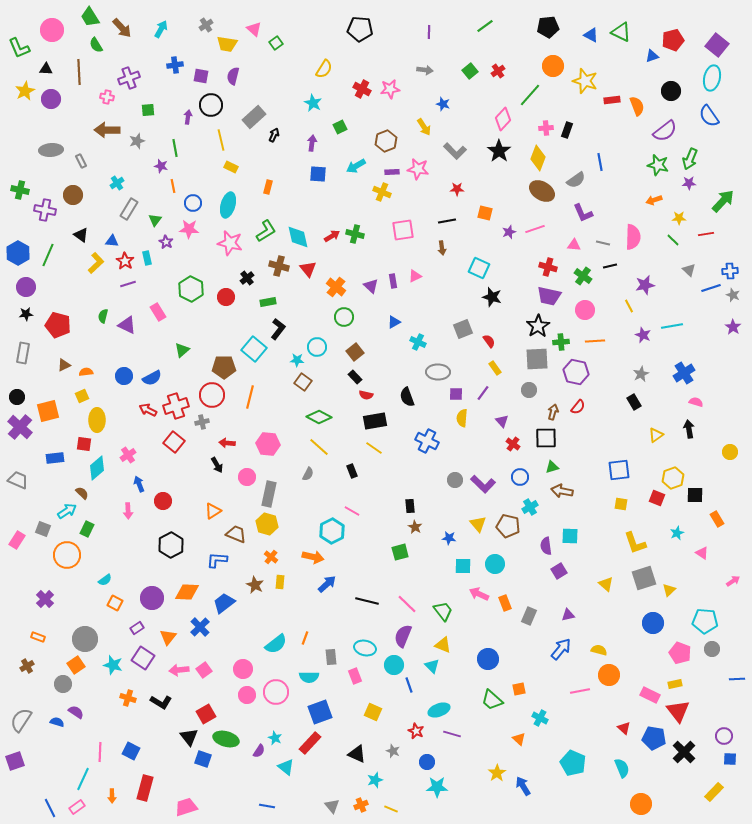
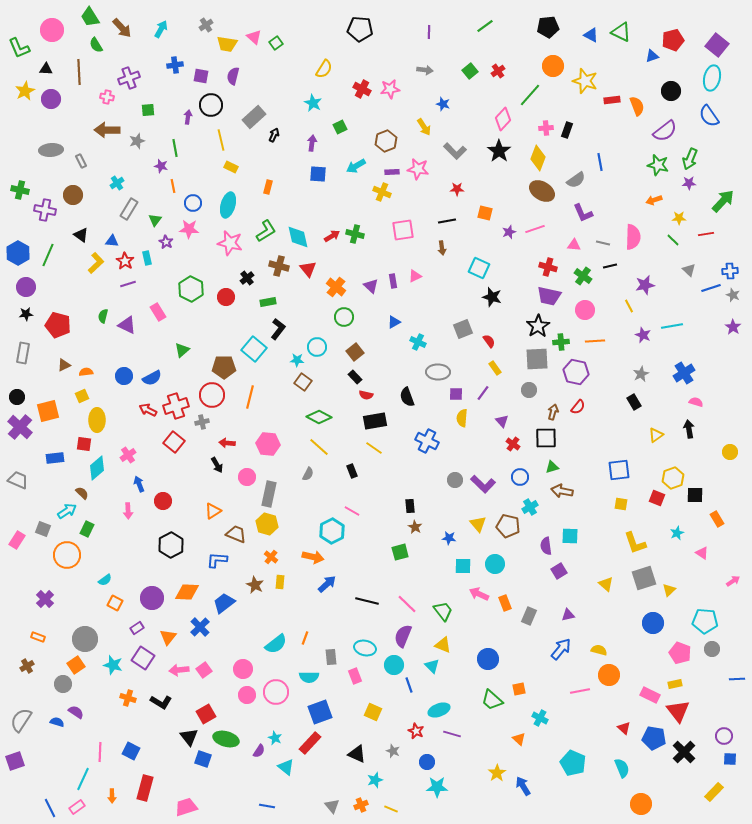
pink triangle at (254, 29): moved 8 px down
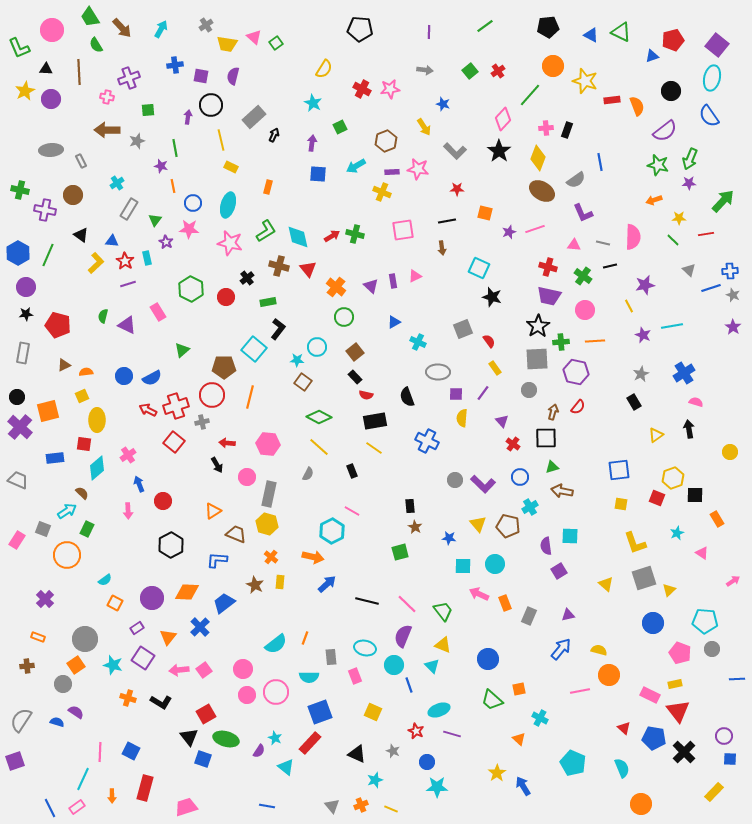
brown cross at (27, 666): rotated 24 degrees clockwise
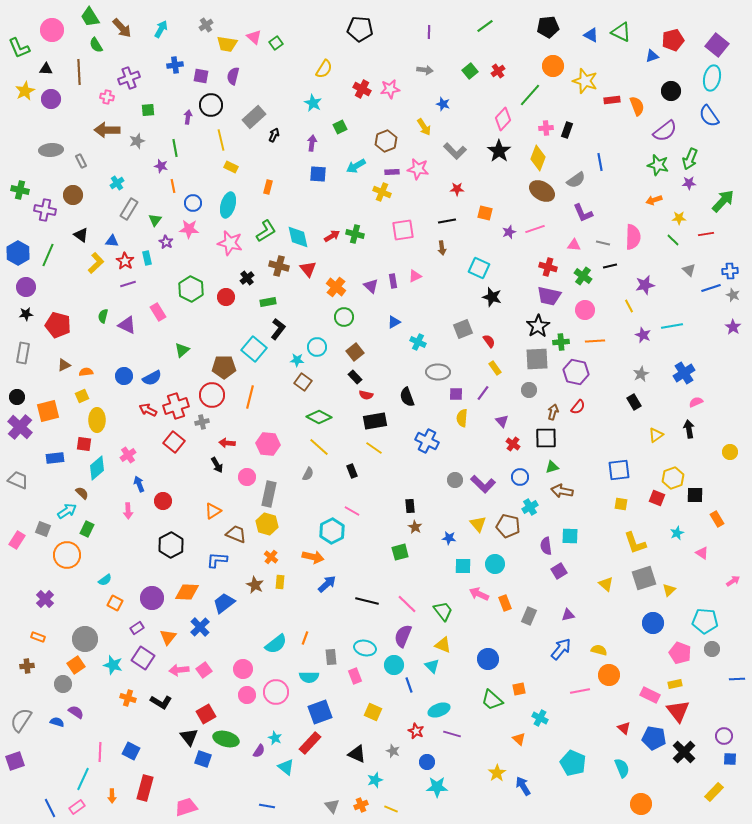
pink semicircle at (696, 402): rotated 40 degrees counterclockwise
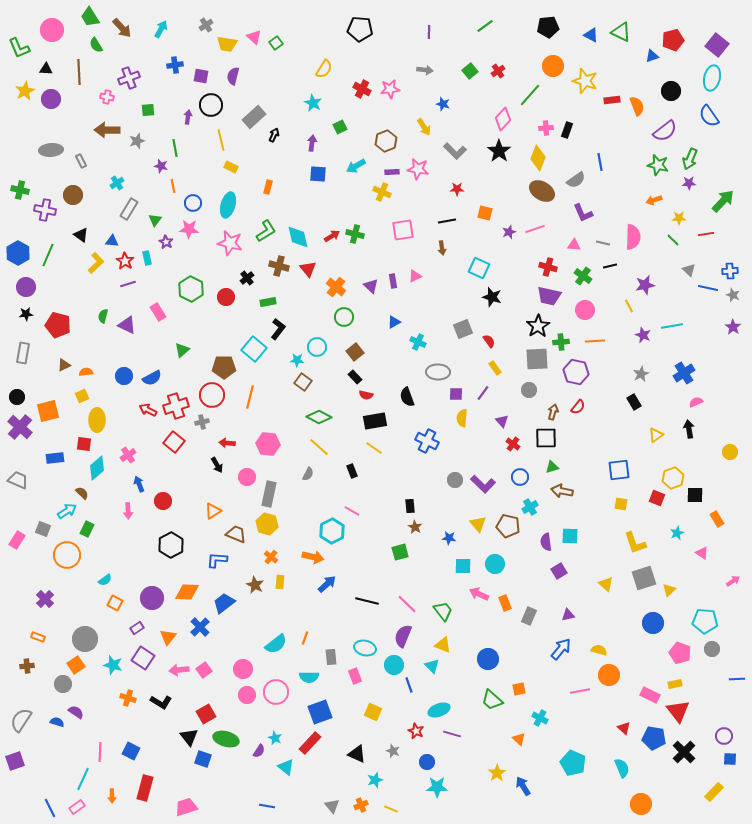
blue line at (711, 288): moved 3 px left; rotated 30 degrees clockwise
purple semicircle at (546, 546): moved 4 px up
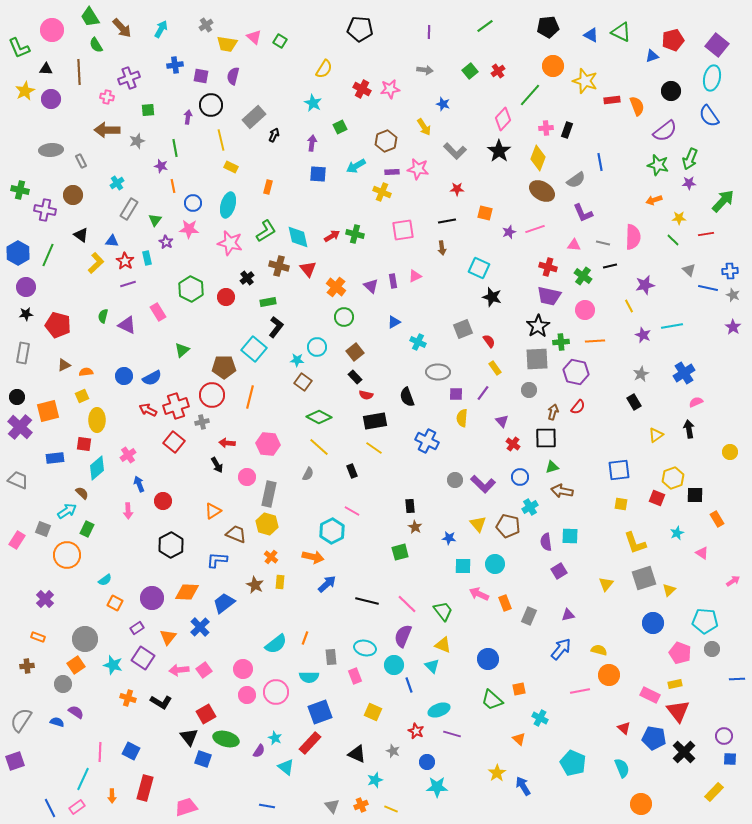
green square at (276, 43): moved 4 px right, 2 px up; rotated 24 degrees counterclockwise
black L-shape at (278, 329): moved 2 px left, 2 px up
yellow triangle at (606, 584): rotated 28 degrees clockwise
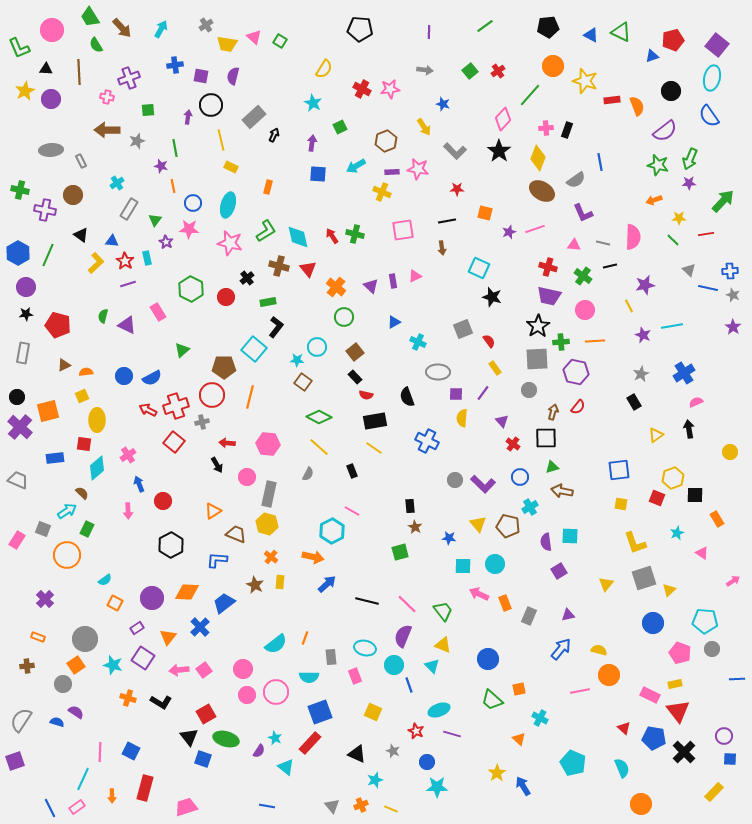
red arrow at (332, 236): rotated 91 degrees counterclockwise
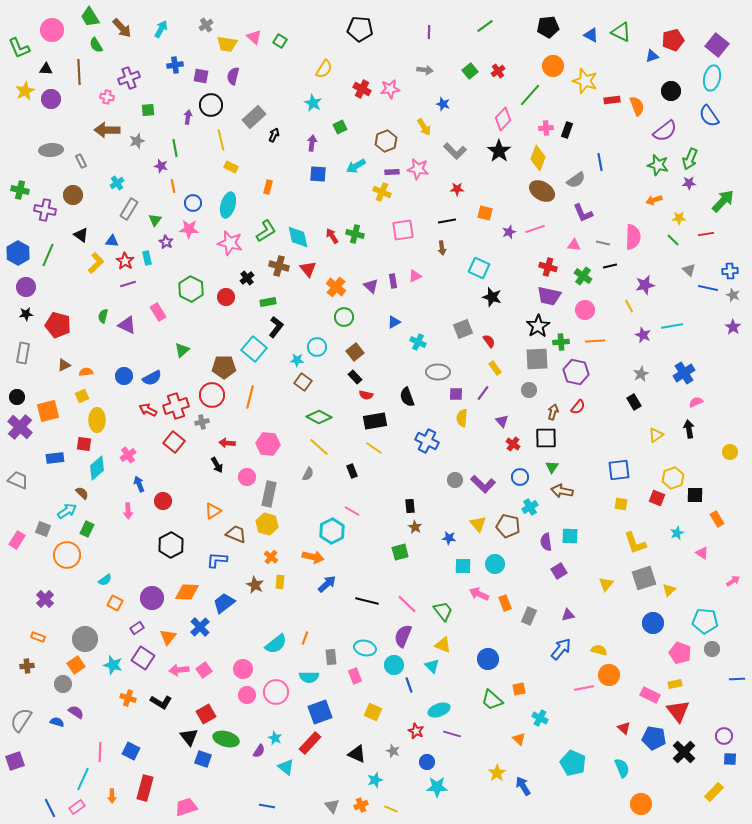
green triangle at (552, 467): rotated 40 degrees counterclockwise
pink line at (580, 691): moved 4 px right, 3 px up
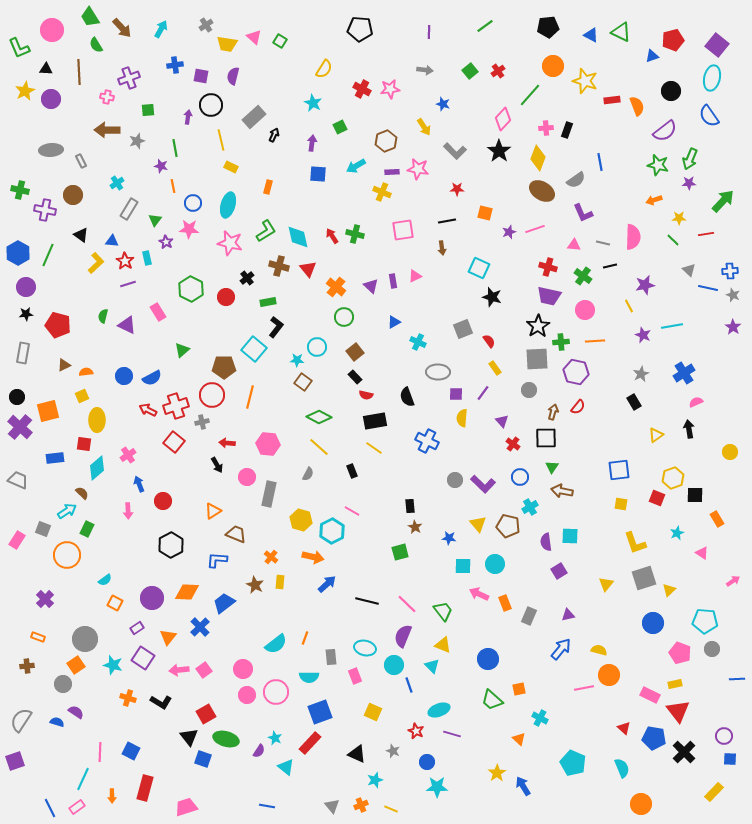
yellow hexagon at (267, 524): moved 34 px right, 4 px up
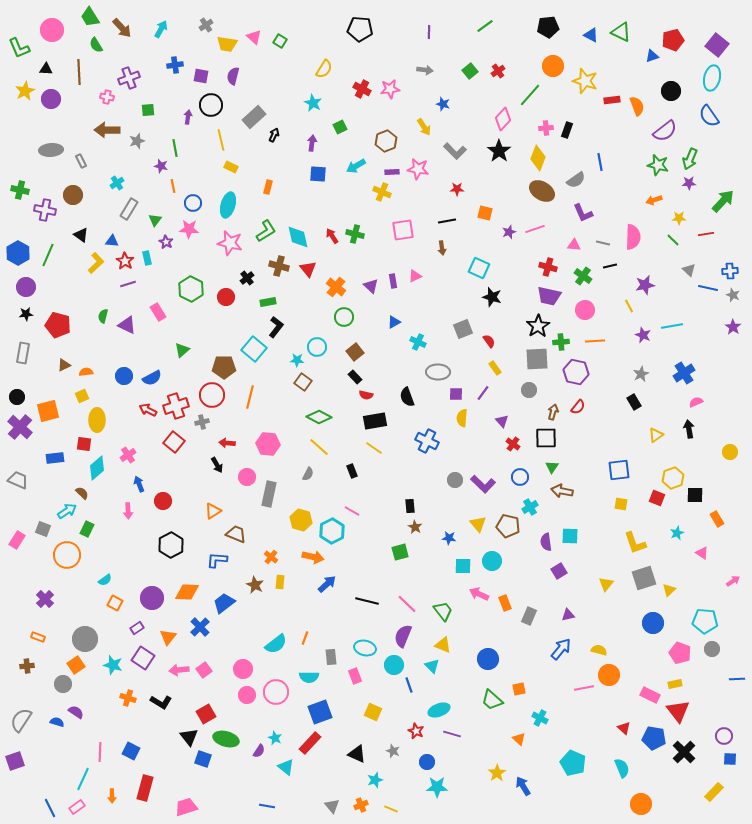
cyan circle at (495, 564): moved 3 px left, 3 px up
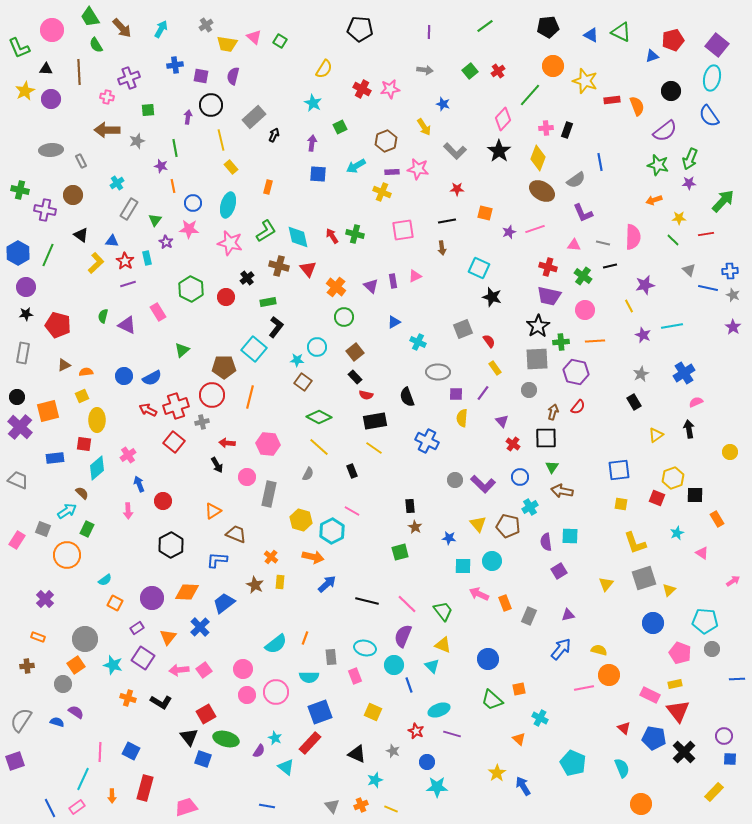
yellow rectangle at (231, 167): rotated 24 degrees clockwise
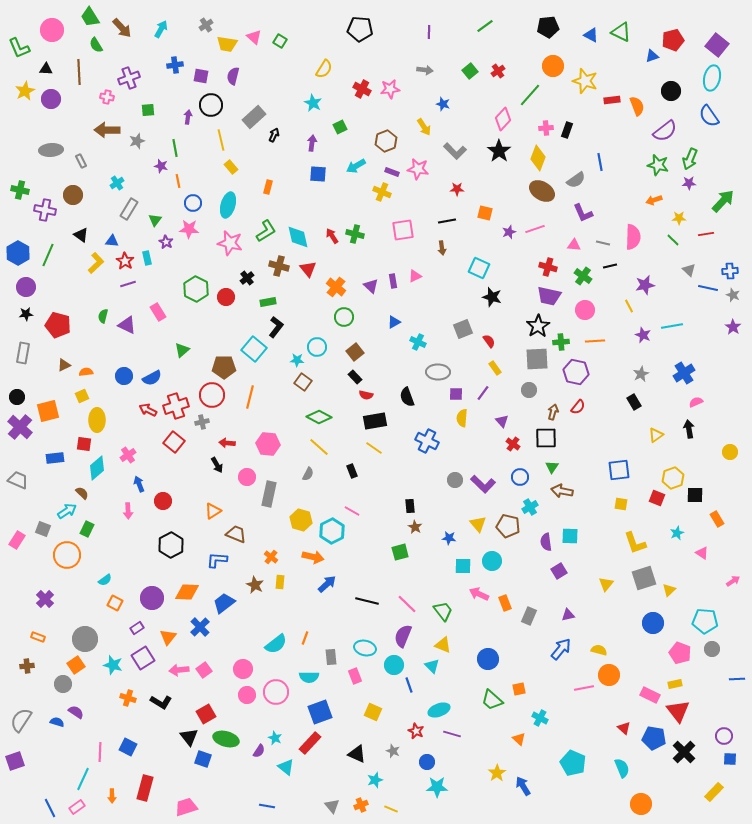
purple rectangle at (392, 172): rotated 24 degrees clockwise
orange line at (173, 186): moved 5 px right, 5 px up
green hexagon at (191, 289): moved 5 px right
purple square at (143, 658): rotated 25 degrees clockwise
blue square at (131, 751): moved 3 px left, 4 px up
